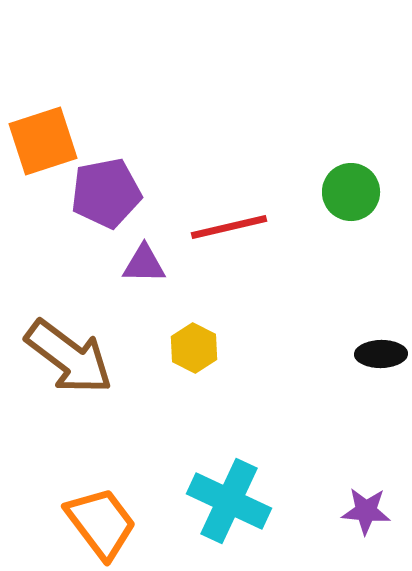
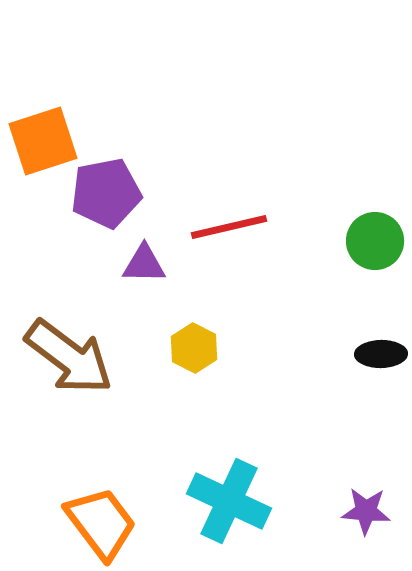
green circle: moved 24 px right, 49 px down
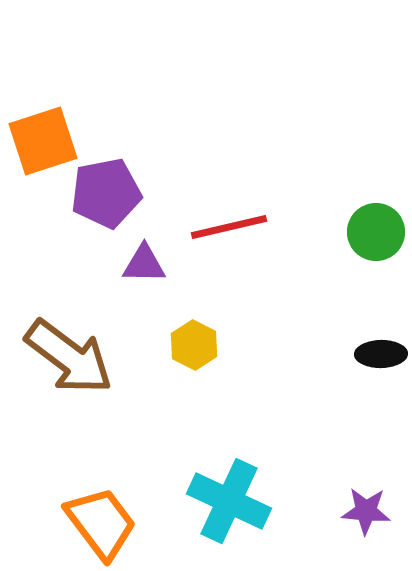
green circle: moved 1 px right, 9 px up
yellow hexagon: moved 3 px up
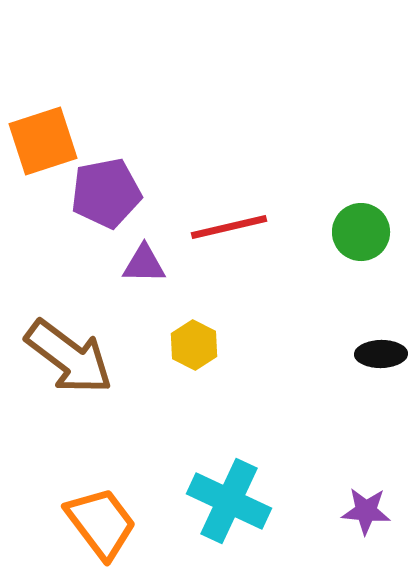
green circle: moved 15 px left
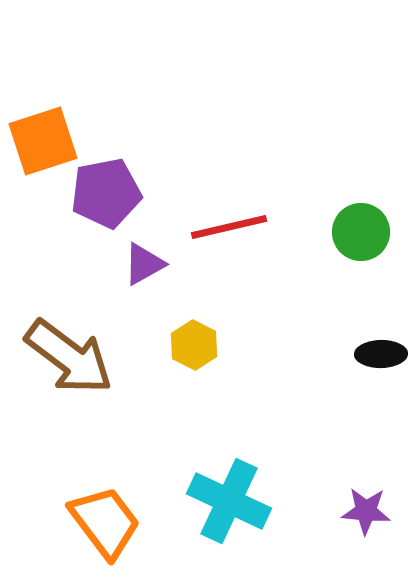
purple triangle: rotated 30 degrees counterclockwise
orange trapezoid: moved 4 px right, 1 px up
